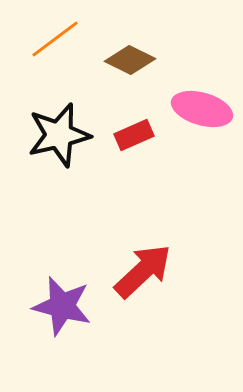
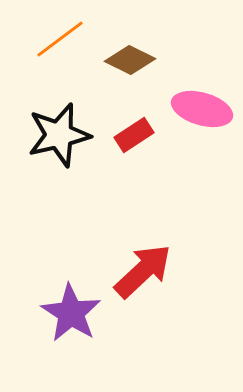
orange line: moved 5 px right
red rectangle: rotated 9 degrees counterclockwise
purple star: moved 9 px right, 7 px down; rotated 18 degrees clockwise
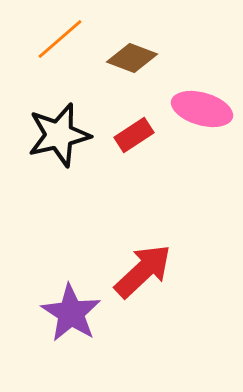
orange line: rotated 4 degrees counterclockwise
brown diamond: moved 2 px right, 2 px up; rotated 6 degrees counterclockwise
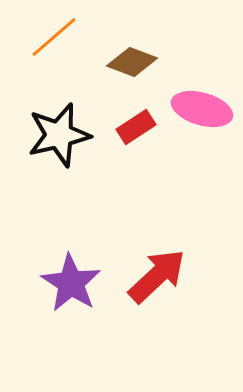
orange line: moved 6 px left, 2 px up
brown diamond: moved 4 px down
red rectangle: moved 2 px right, 8 px up
red arrow: moved 14 px right, 5 px down
purple star: moved 30 px up
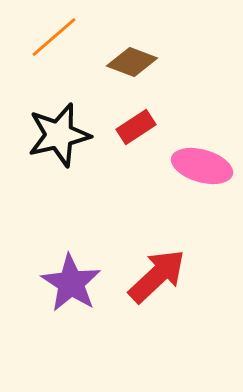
pink ellipse: moved 57 px down
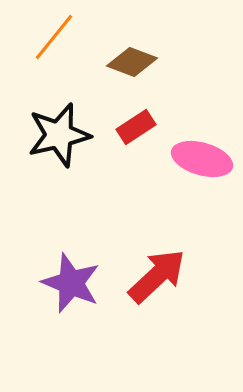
orange line: rotated 10 degrees counterclockwise
pink ellipse: moved 7 px up
purple star: rotated 10 degrees counterclockwise
